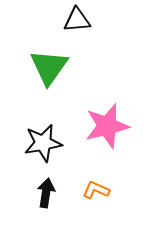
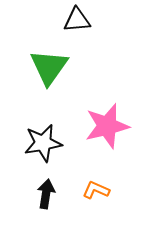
black arrow: moved 1 px down
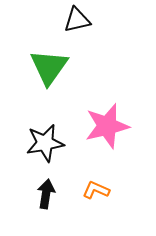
black triangle: rotated 8 degrees counterclockwise
black star: moved 2 px right
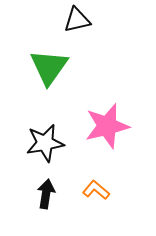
orange L-shape: rotated 16 degrees clockwise
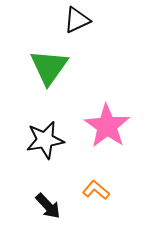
black triangle: rotated 12 degrees counterclockwise
pink star: rotated 24 degrees counterclockwise
black star: moved 3 px up
black arrow: moved 2 px right, 12 px down; rotated 128 degrees clockwise
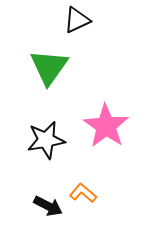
pink star: moved 1 px left
black star: moved 1 px right
orange L-shape: moved 13 px left, 3 px down
black arrow: rotated 20 degrees counterclockwise
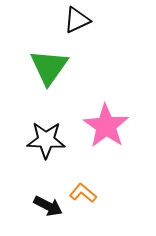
black star: rotated 12 degrees clockwise
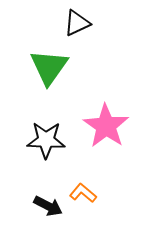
black triangle: moved 3 px down
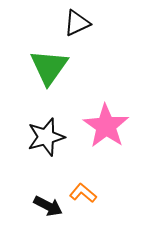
black star: moved 3 px up; rotated 18 degrees counterclockwise
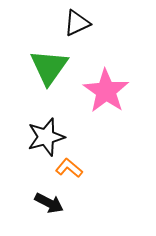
pink star: moved 35 px up
orange L-shape: moved 14 px left, 25 px up
black arrow: moved 1 px right, 3 px up
